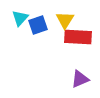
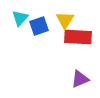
blue square: moved 1 px right, 1 px down
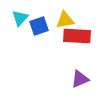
yellow triangle: rotated 48 degrees clockwise
red rectangle: moved 1 px left, 1 px up
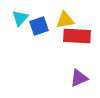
purple triangle: moved 1 px left, 1 px up
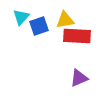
cyan triangle: moved 1 px right, 1 px up
